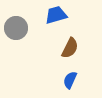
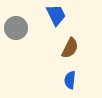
blue trapezoid: rotated 80 degrees clockwise
blue semicircle: rotated 18 degrees counterclockwise
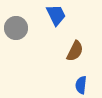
brown semicircle: moved 5 px right, 3 px down
blue semicircle: moved 11 px right, 5 px down
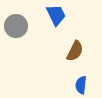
gray circle: moved 2 px up
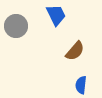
brown semicircle: rotated 15 degrees clockwise
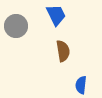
brown semicircle: moved 12 px left; rotated 50 degrees counterclockwise
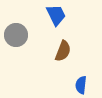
gray circle: moved 9 px down
brown semicircle: rotated 30 degrees clockwise
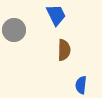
gray circle: moved 2 px left, 5 px up
brown semicircle: moved 1 px right, 1 px up; rotated 20 degrees counterclockwise
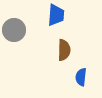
blue trapezoid: rotated 30 degrees clockwise
blue semicircle: moved 8 px up
